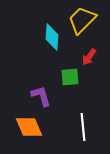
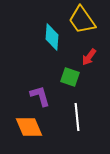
yellow trapezoid: rotated 80 degrees counterclockwise
green square: rotated 24 degrees clockwise
purple L-shape: moved 1 px left
white line: moved 6 px left, 10 px up
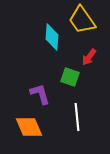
purple L-shape: moved 2 px up
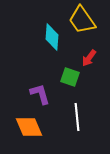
red arrow: moved 1 px down
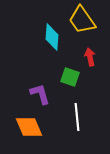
red arrow: moved 1 px right, 1 px up; rotated 132 degrees clockwise
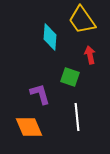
cyan diamond: moved 2 px left
red arrow: moved 2 px up
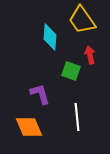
green square: moved 1 px right, 6 px up
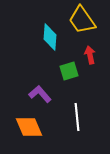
green square: moved 2 px left; rotated 36 degrees counterclockwise
purple L-shape: rotated 25 degrees counterclockwise
